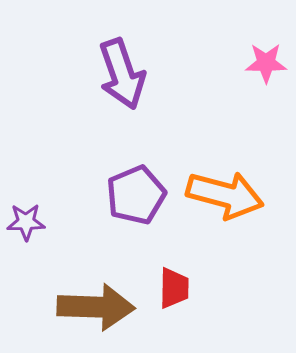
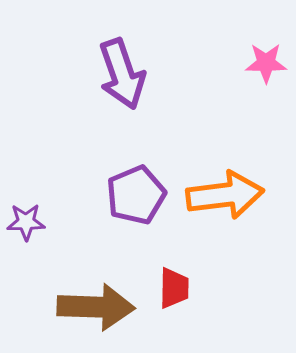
orange arrow: rotated 22 degrees counterclockwise
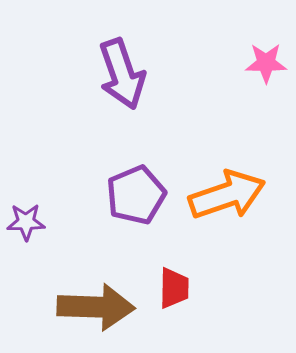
orange arrow: moved 2 px right; rotated 12 degrees counterclockwise
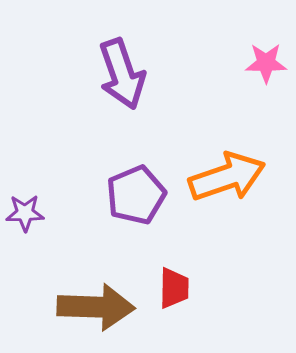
orange arrow: moved 18 px up
purple star: moved 1 px left, 9 px up
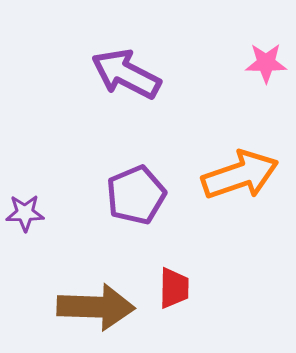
purple arrow: moved 4 px right; rotated 136 degrees clockwise
orange arrow: moved 13 px right, 2 px up
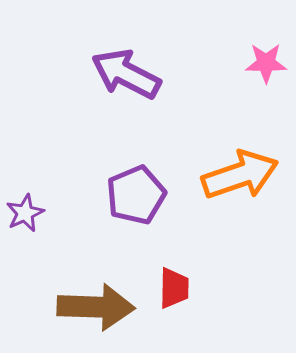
purple star: rotated 24 degrees counterclockwise
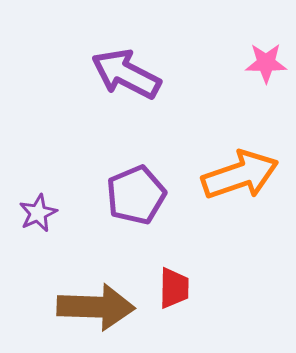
purple star: moved 13 px right
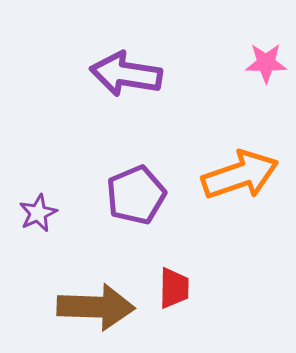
purple arrow: rotated 18 degrees counterclockwise
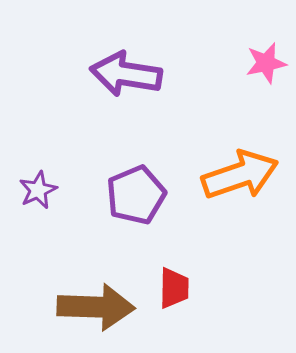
pink star: rotated 12 degrees counterclockwise
purple star: moved 23 px up
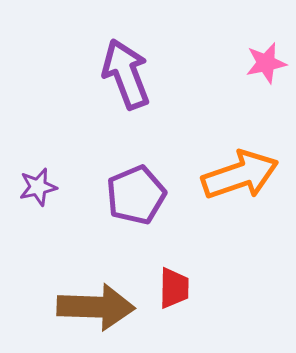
purple arrow: rotated 60 degrees clockwise
purple star: moved 3 px up; rotated 12 degrees clockwise
